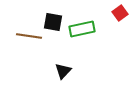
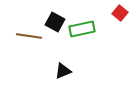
red square: rotated 14 degrees counterclockwise
black square: moved 2 px right; rotated 18 degrees clockwise
black triangle: rotated 24 degrees clockwise
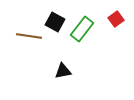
red square: moved 4 px left, 6 px down; rotated 14 degrees clockwise
green rectangle: rotated 40 degrees counterclockwise
black triangle: rotated 12 degrees clockwise
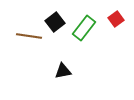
black square: rotated 24 degrees clockwise
green rectangle: moved 2 px right, 1 px up
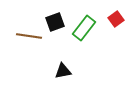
black square: rotated 18 degrees clockwise
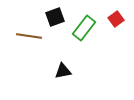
black square: moved 5 px up
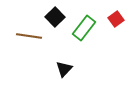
black square: rotated 24 degrees counterclockwise
black triangle: moved 1 px right, 2 px up; rotated 36 degrees counterclockwise
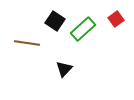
black square: moved 4 px down; rotated 12 degrees counterclockwise
green rectangle: moved 1 px left, 1 px down; rotated 10 degrees clockwise
brown line: moved 2 px left, 7 px down
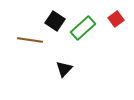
green rectangle: moved 1 px up
brown line: moved 3 px right, 3 px up
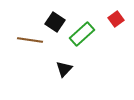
black square: moved 1 px down
green rectangle: moved 1 px left, 6 px down
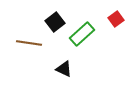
black square: rotated 18 degrees clockwise
brown line: moved 1 px left, 3 px down
black triangle: rotated 48 degrees counterclockwise
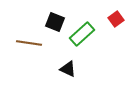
black square: rotated 30 degrees counterclockwise
black triangle: moved 4 px right
